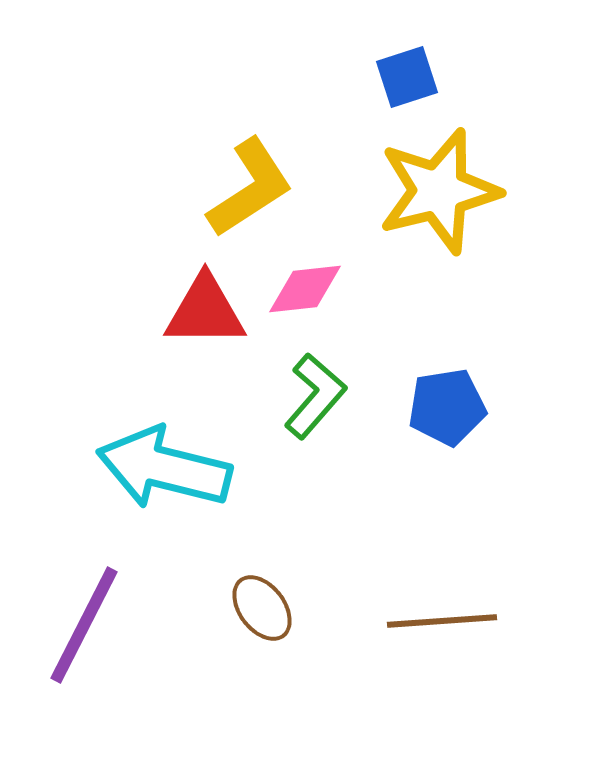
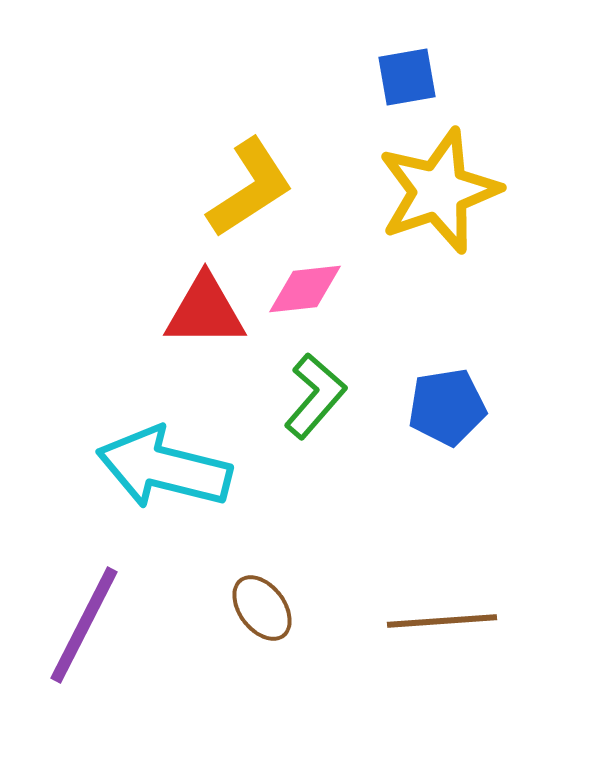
blue square: rotated 8 degrees clockwise
yellow star: rotated 5 degrees counterclockwise
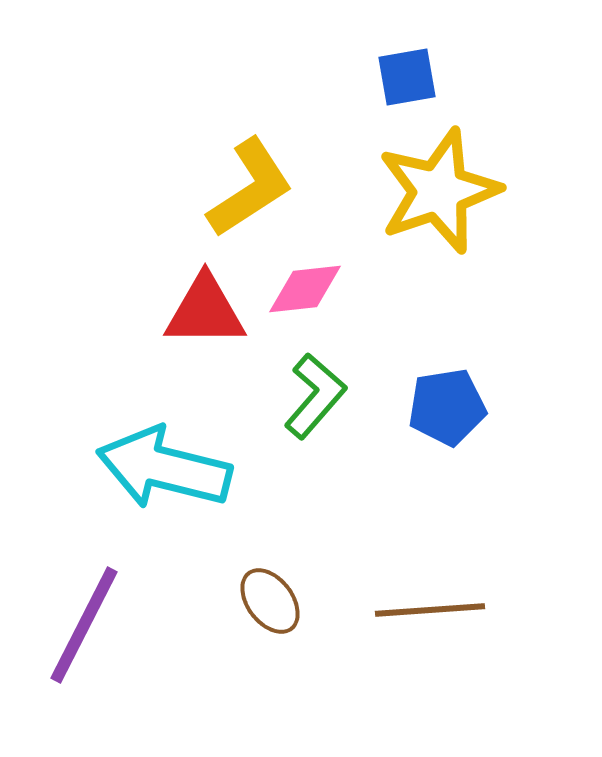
brown ellipse: moved 8 px right, 7 px up
brown line: moved 12 px left, 11 px up
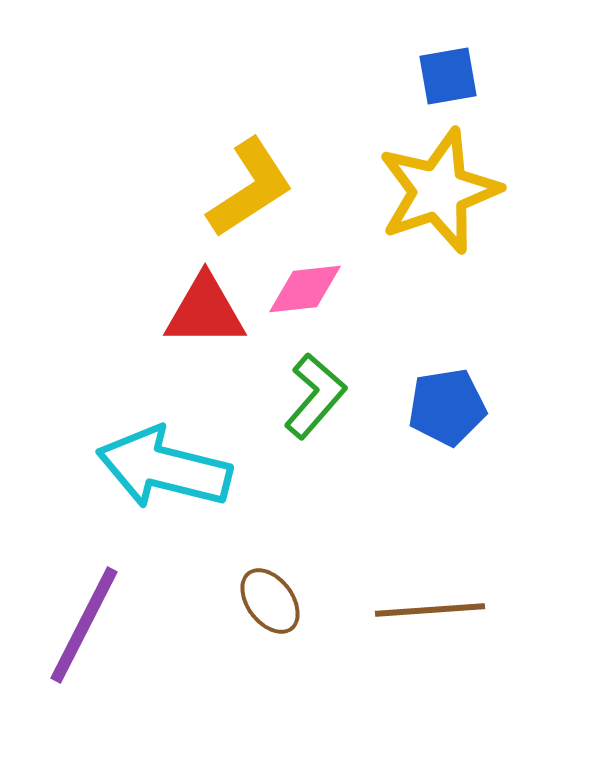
blue square: moved 41 px right, 1 px up
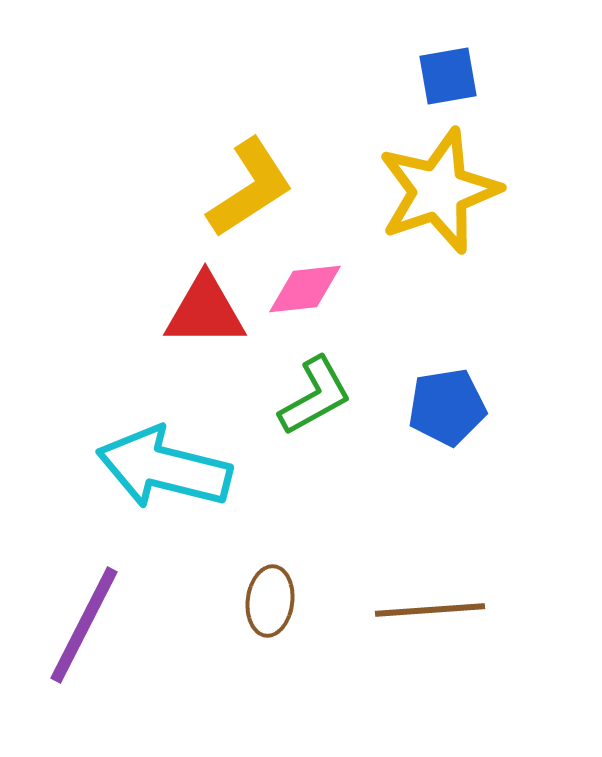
green L-shape: rotated 20 degrees clockwise
brown ellipse: rotated 44 degrees clockwise
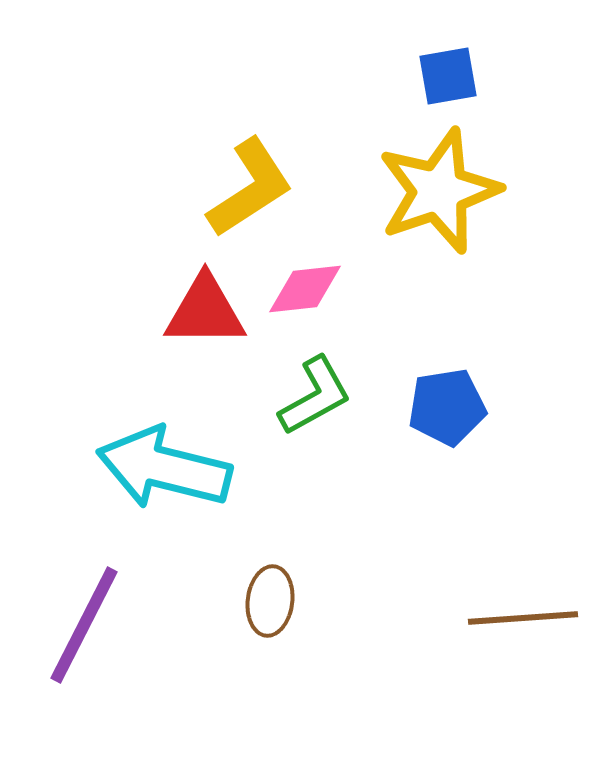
brown line: moved 93 px right, 8 px down
